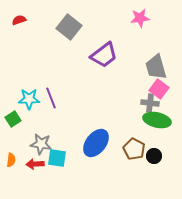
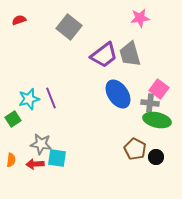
gray trapezoid: moved 26 px left, 13 px up
cyan star: rotated 15 degrees counterclockwise
blue ellipse: moved 22 px right, 49 px up; rotated 72 degrees counterclockwise
brown pentagon: moved 1 px right
black circle: moved 2 px right, 1 px down
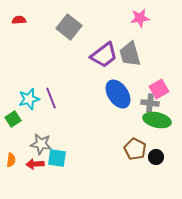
red semicircle: rotated 16 degrees clockwise
pink square: rotated 24 degrees clockwise
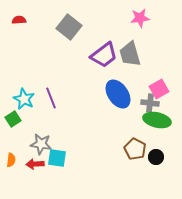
cyan star: moved 5 px left; rotated 30 degrees counterclockwise
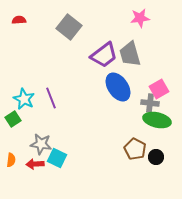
blue ellipse: moved 7 px up
cyan square: rotated 18 degrees clockwise
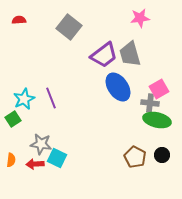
cyan star: rotated 20 degrees clockwise
brown pentagon: moved 8 px down
black circle: moved 6 px right, 2 px up
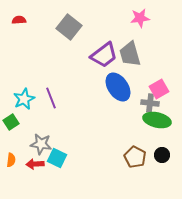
green square: moved 2 px left, 3 px down
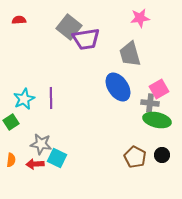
purple trapezoid: moved 18 px left, 16 px up; rotated 28 degrees clockwise
purple line: rotated 20 degrees clockwise
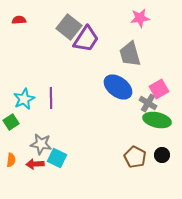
purple trapezoid: rotated 48 degrees counterclockwise
blue ellipse: rotated 20 degrees counterclockwise
gray cross: moved 2 px left; rotated 24 degrees clockwise
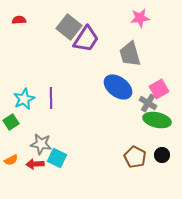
orange semicircle: rotated 56 degrees clockwise
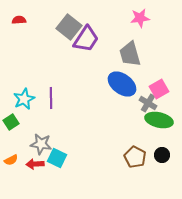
blue ellipse: moved 4 px right, 3 px up
green ellipse: moved 2 px right
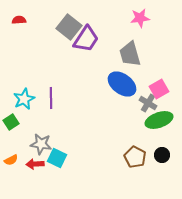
green ellipse: rotated 32 degrees counterclockwise
